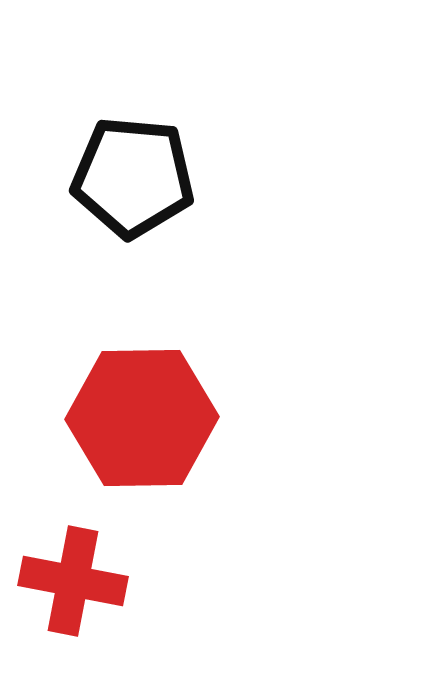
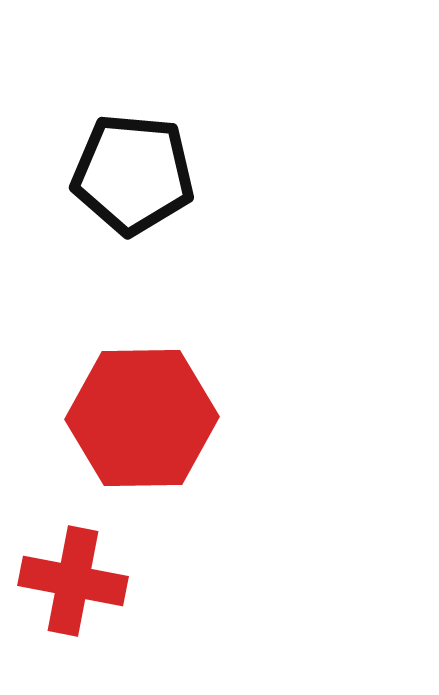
black pentagon: moved 3 px up
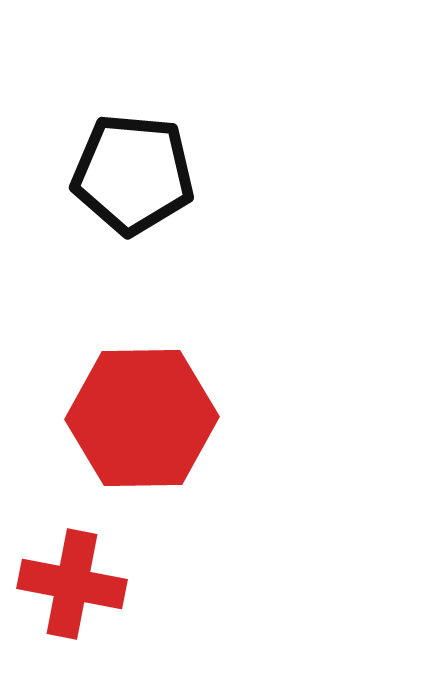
red cross: moved 1 px left, 3 px down
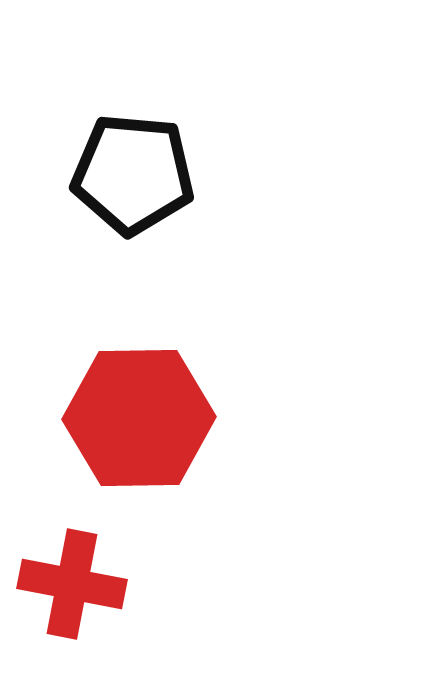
red hexagon: moved 3 px left
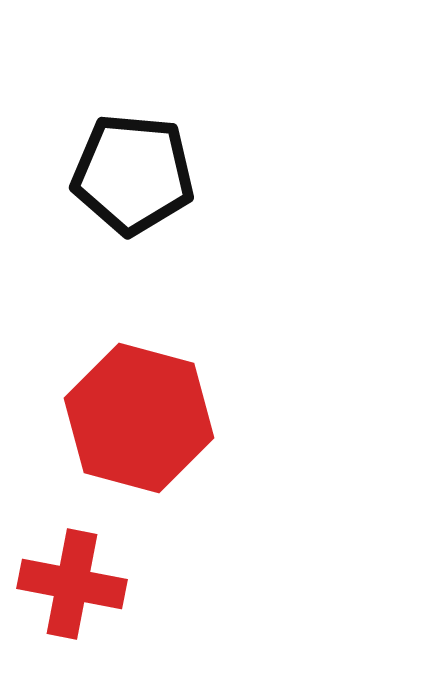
red hexagon: rotated 16 degrees clockwise
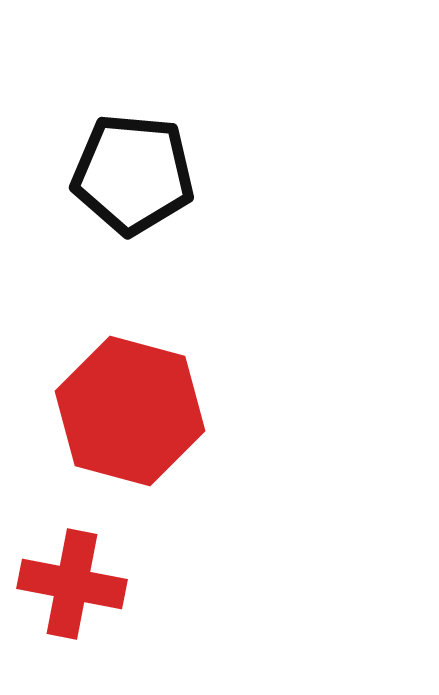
red hexagon: moved 9 px left, 7 px up
